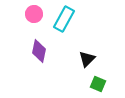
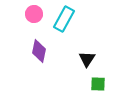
black triangle: rotated 12 degrees counterclockwise
green square: rotated 21 degrees counterclockwise
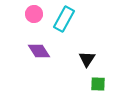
purple diamond: rotated 45 degrees counterclockwise
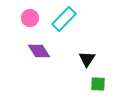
pink circle: moved 4 px left, 4 px down
cyan rectangle: rotated 15 degrees clockwise
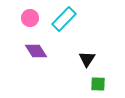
purple diamond: moved 3 px left
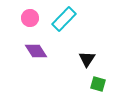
green square: rotated 14 degrees clockwise
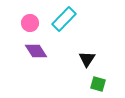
pink circle: moved 5 px down
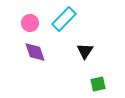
purple diamond: moved 1 px left, 1 px down; rotated 15 degrees clockwise
black triangle: moved 2 px left, 8 px up
green square: rotated 28 degrees counterclockwise
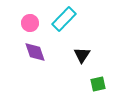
black triangle: moved 3 px left, 4 px down
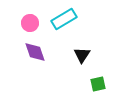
cyan rectangle: rotated 15 degrees clockwise
